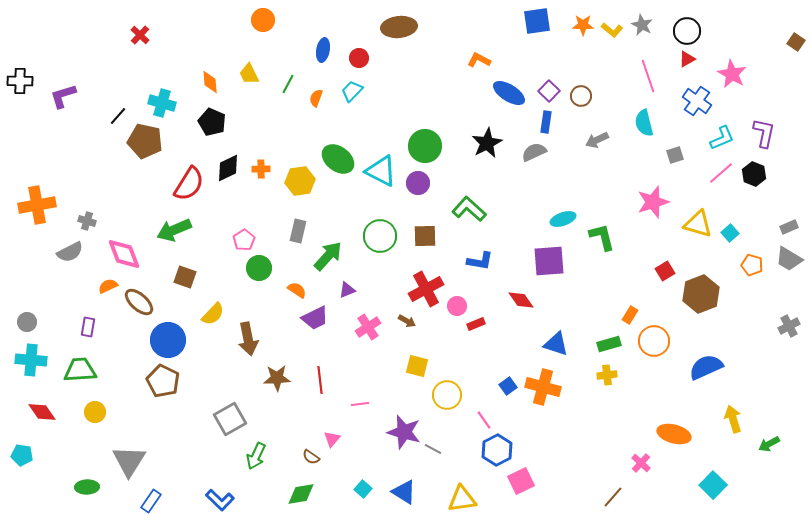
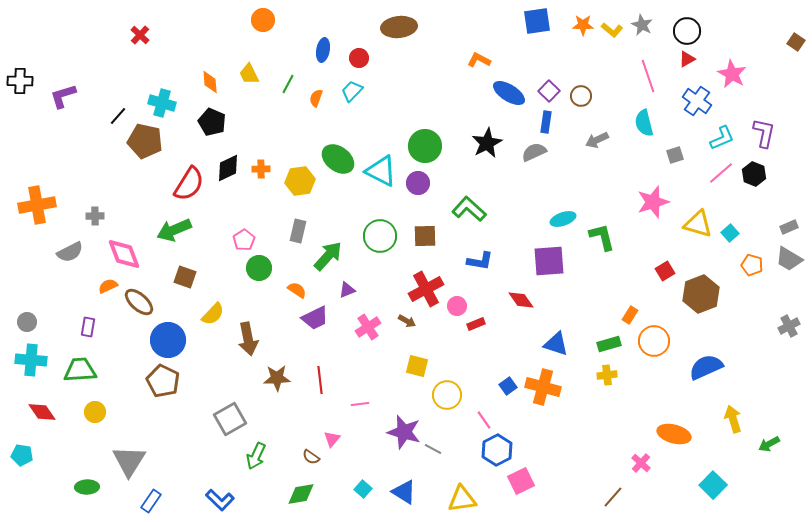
gray cross at (87, 221): moved 8 px right, 5 px up; rotated 18 degrees counterclockwise
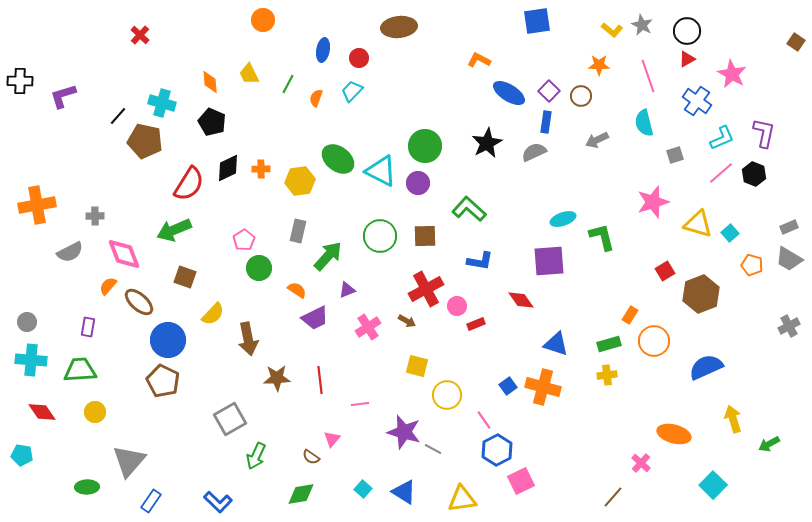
orange star at (583, 25): moved 16 px right, 40 px down
orange semicircle at (108, 286): rotated 24 degrees counterclockwise
gray triangle at (129, 461): rotated 9 degrees clockwise
blue L-shape at (220, 500): moved 2 px left, 2 px down
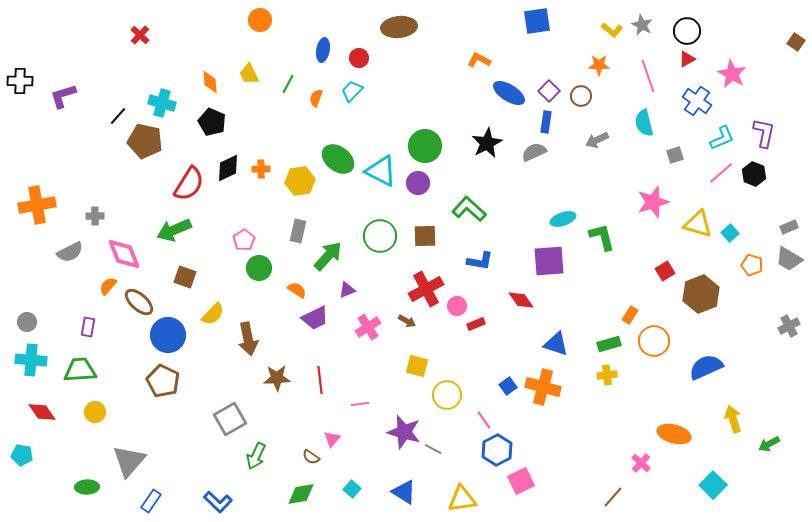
orange circle at (263, 20): moved 3 px left
blue circle at (168, 340): moved 5 px up
cyan square at (363, 489): moved 11 px left
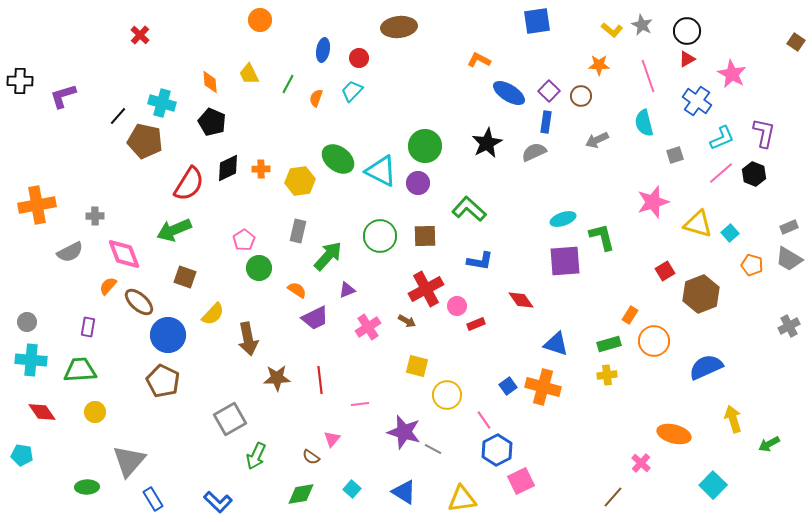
purple square at (549, 261): moved 16 px right
blue rectangle at (151, 501): moved 2 px right, 2 px up; rotated 65 degrees counterclockwise
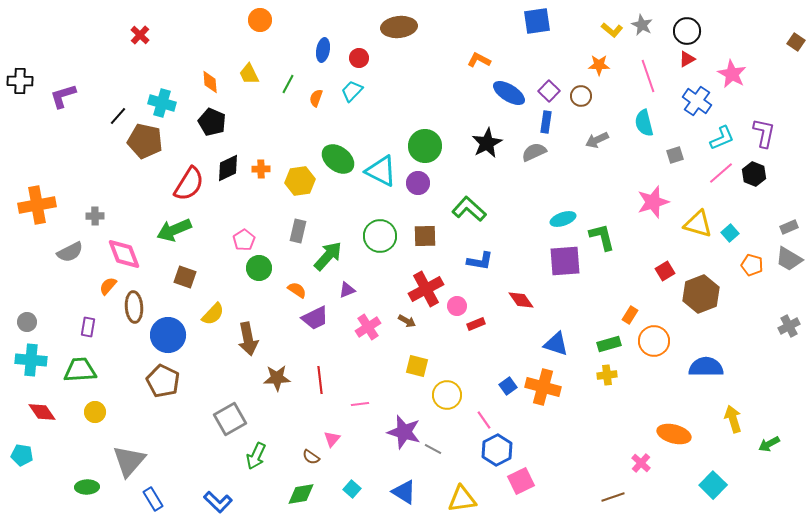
brown ellipse at (139, 302): moved 5 px left, 5 px down; rotated 44 degrees clockwise
blue semicircle at (706, 367): rotated 24 degrees clockwise
brown line at (613, 497): rotated 30 degrees clockwise
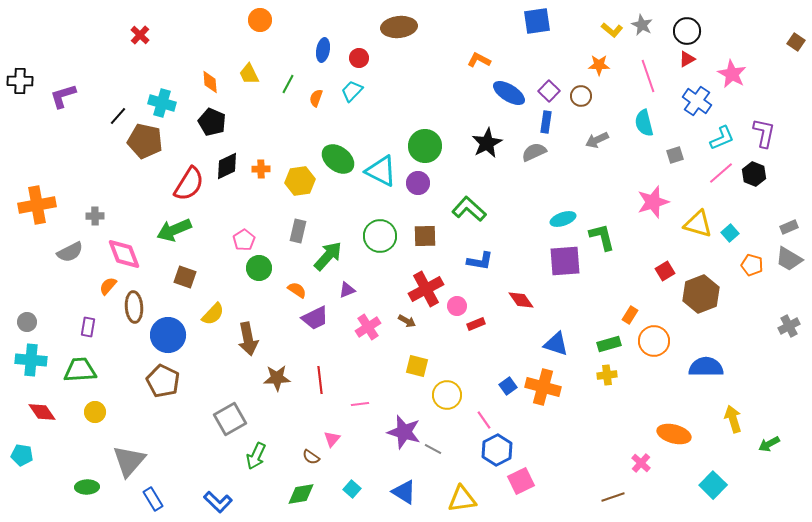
black diamond at (228, 168): moved 1 px left, 2 px up
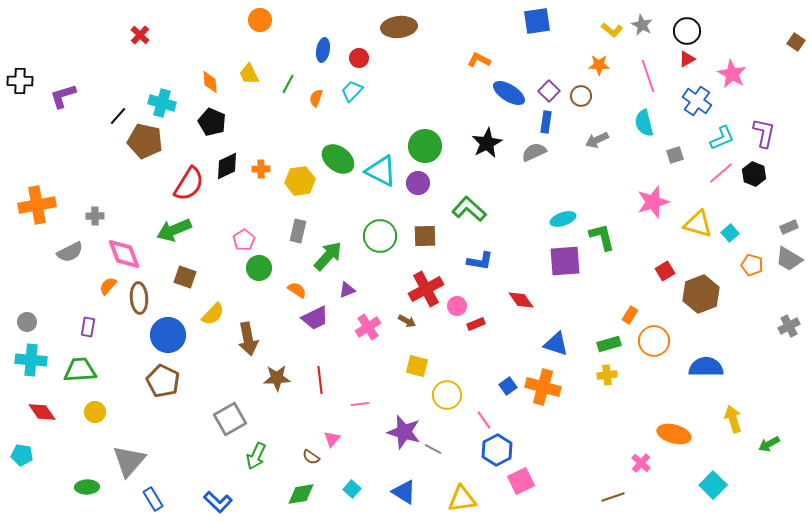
brown ellipse at (134, 307): moved 5 px right, 9 px up
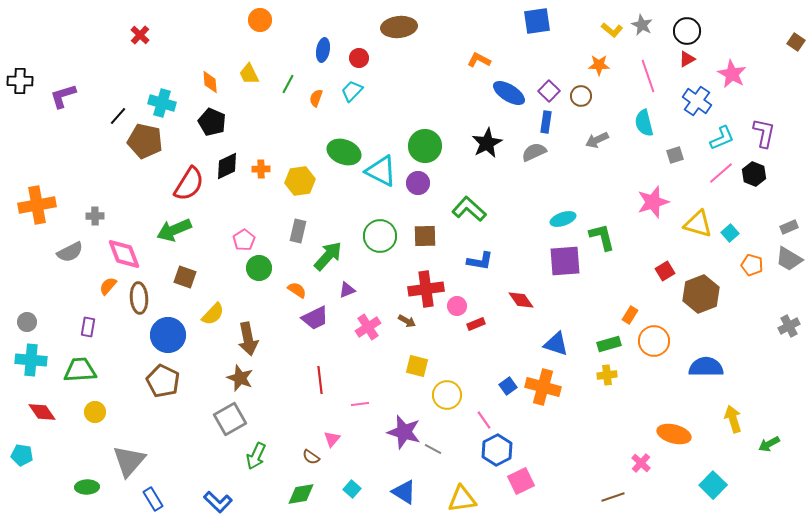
green ellipse at (338, 159): moved 6 px right, 7 px up; rotated 16 degrees counterclockwise
red cross at (426, 289): rotated 20 degrees clockwise
brown star at (277, 378): moved 37 px left; rotated 24 degrees clockwise
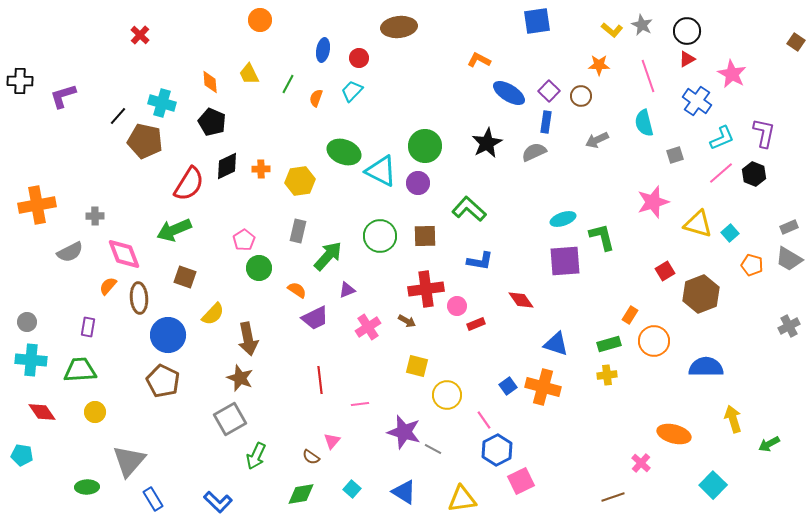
pink triangle at (332, 439): moved 2 px down
